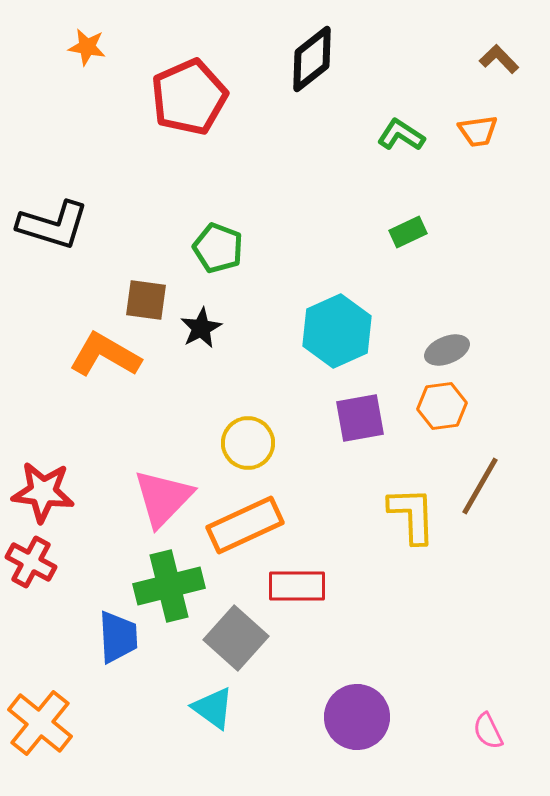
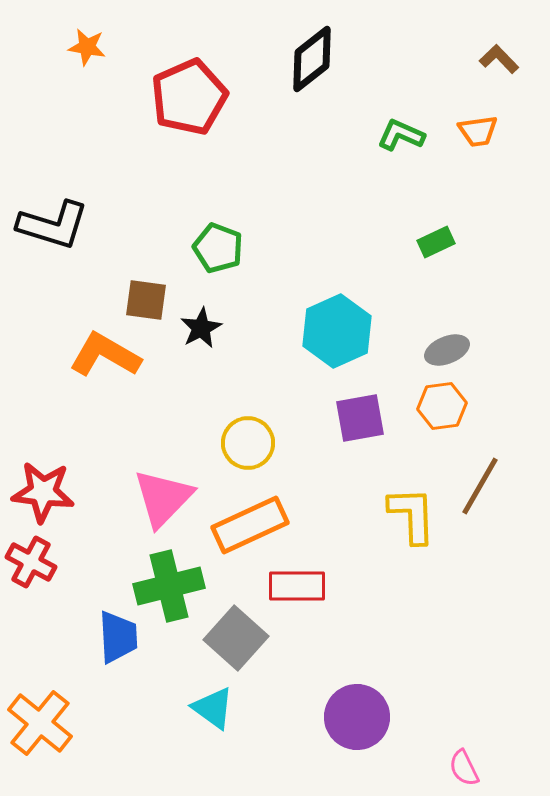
green L-shape: rotated 9 degrees counterclockwise
green rectangle: moved 28 px right, 10 px down
orange rectangle: moved 5 px right
pink semicircle: moved 24 px left, 37 px down
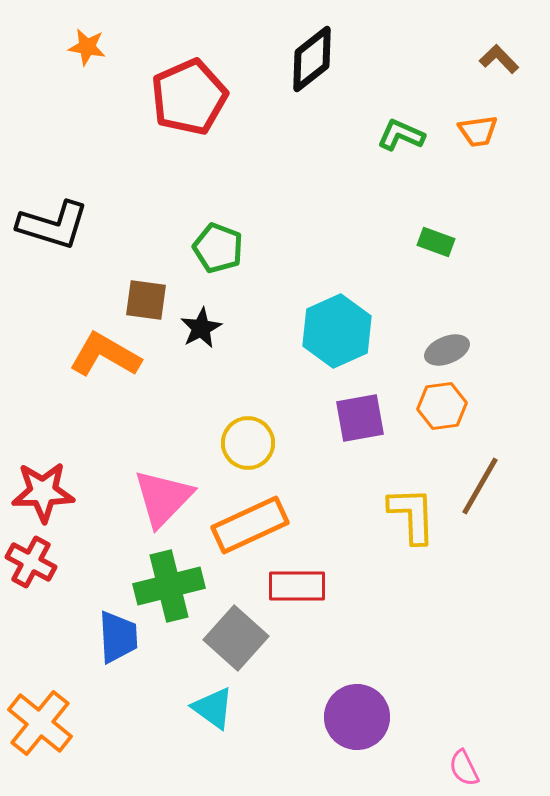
green rectangle: rotated 45 degrees clockwise
red star: rotated 8 degrees counterclockwise
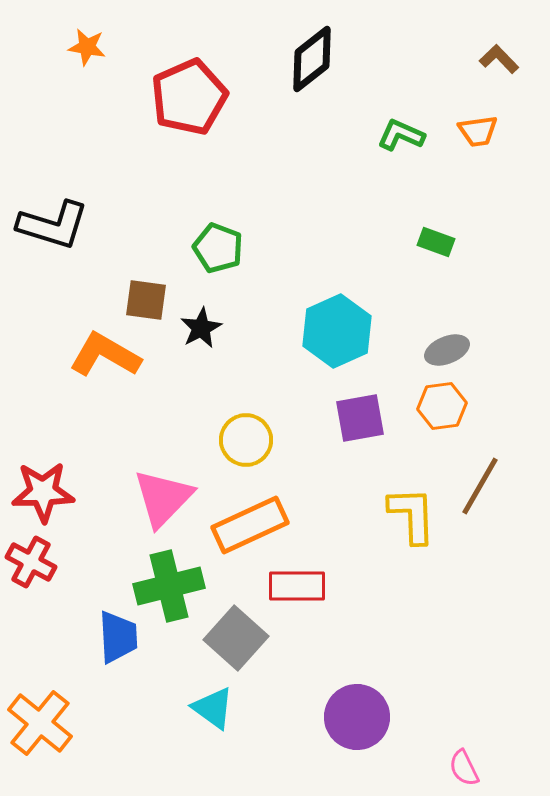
yellow circle: moved 2 px left, 3 px up
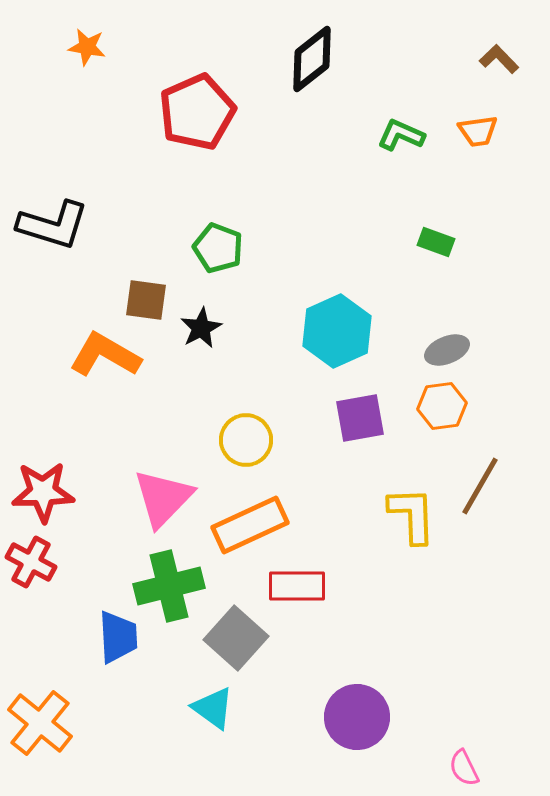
red pentagon: moved 8 px right, 15 px down
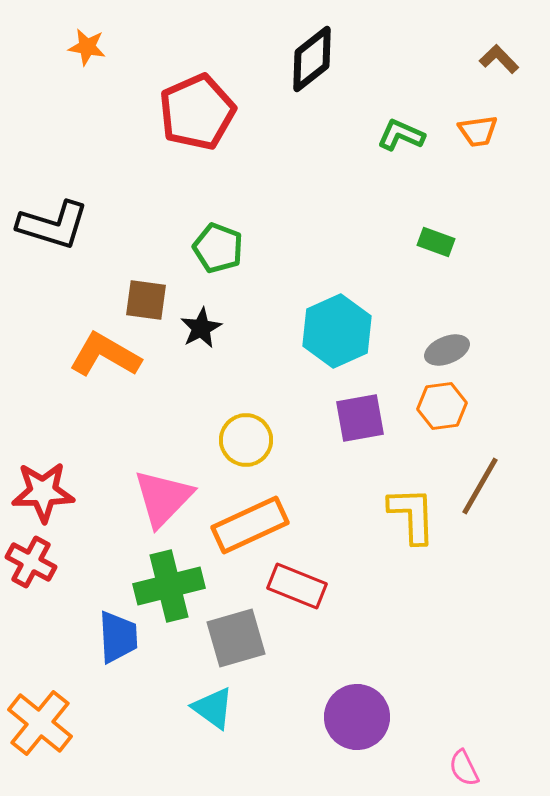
red rectangle: rotated 22 degrees clockwise
gray square: rotated 32 degrees clockwise
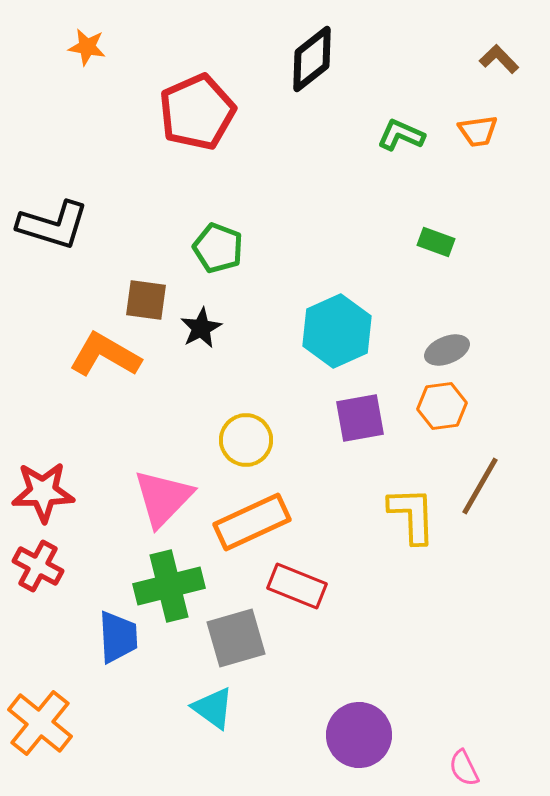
orange rectangle: moved 2 px right, 3 px up
red cross: moved 7 px right, 4 px down
purple circle: moved 2 px right, 18 px down
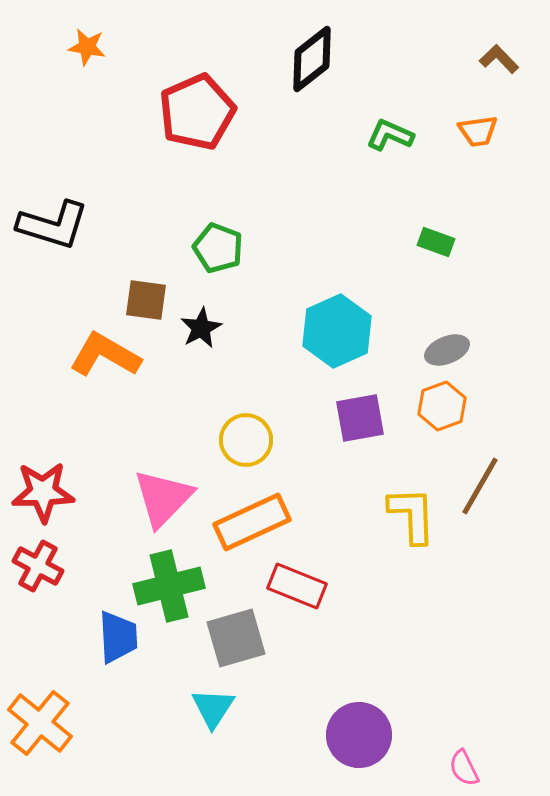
green L-shape: moved 11 px left
orange hexagon: rotated 12 degrees counterclockwise
cyan triangle: rotated 27 degrees clockwise
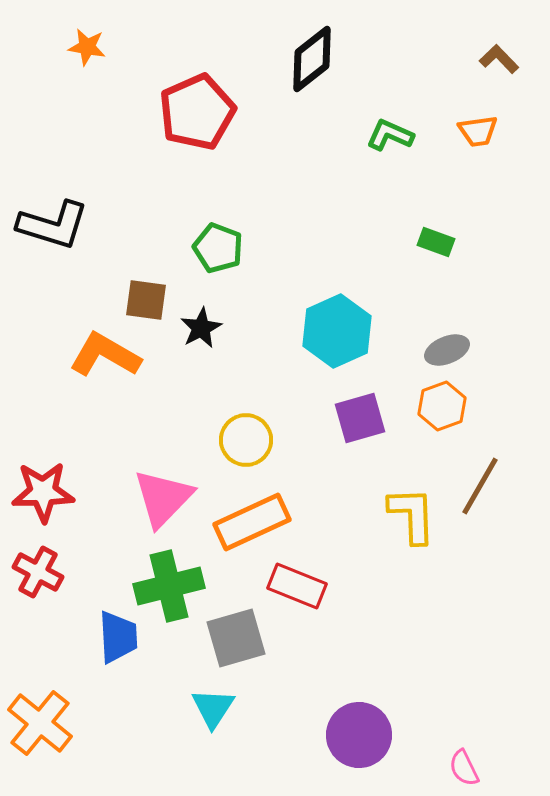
purple square: rotated 6 degrees counterclockwise
red cross: moved 6 px down
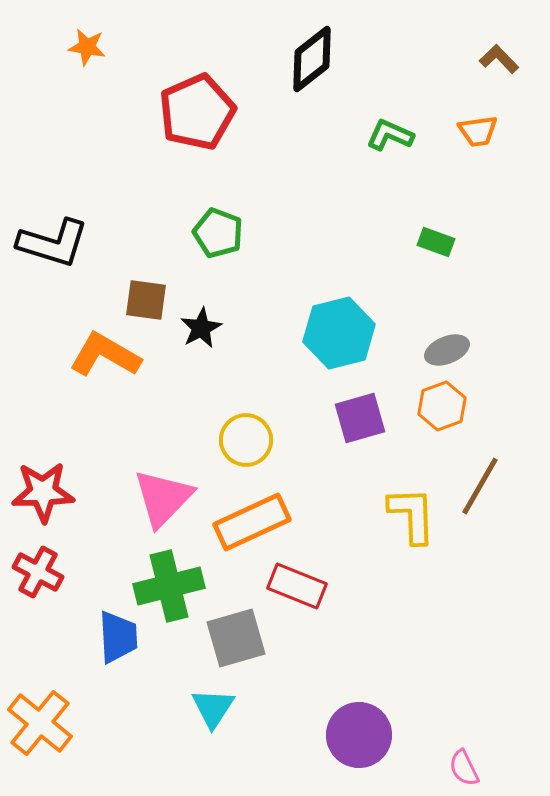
black L-shape: moved 18 px down
green pentagon: moved 15 px up
cyan hexagon: moved 2 px right, 2 px down; rotated 10 degrees clockwise
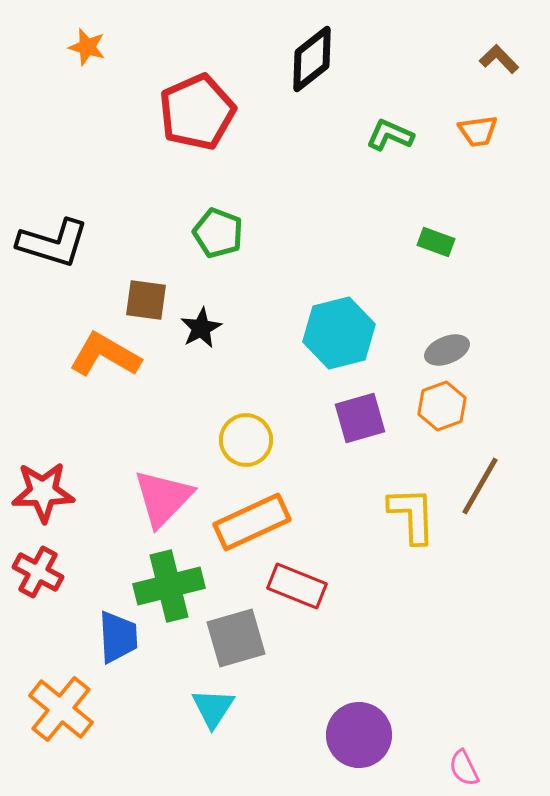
orange star: rotated 6 degrees clockwise
orange cross: moved 21 px right, 14 px up
